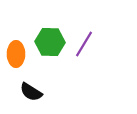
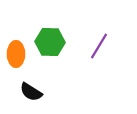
purple line: moved 15 px right, 2 px down
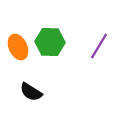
orange ellipse: moved 2 px right, 7 px up; rotated 25 degrees counterclockwise
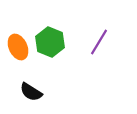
green hexagon: rotated 20 degrees clockwise
purple line: moved 4 px up
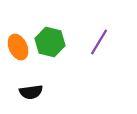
green hexagon: rotated 8 degrees counterclockwise
black semicircle: rotated 40 degrees counterclockwise
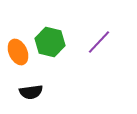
purple line: rotated 12 degrees clockwise
orange ellipse: moved 5 px down
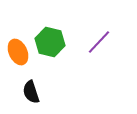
black semicircle: rotated 80 degrees clockwise
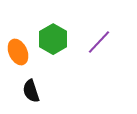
green hexagon: moved 3 px right, 3 px up; rotated 16 degrees clockwise
black semicircle: moved 1 px up
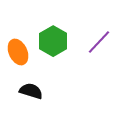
green hexagon: moved 2 px down
black semicircle: rotated 125 degrees clockwise
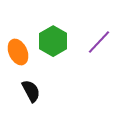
black semicircle: rotated 45 degrees clockwise
